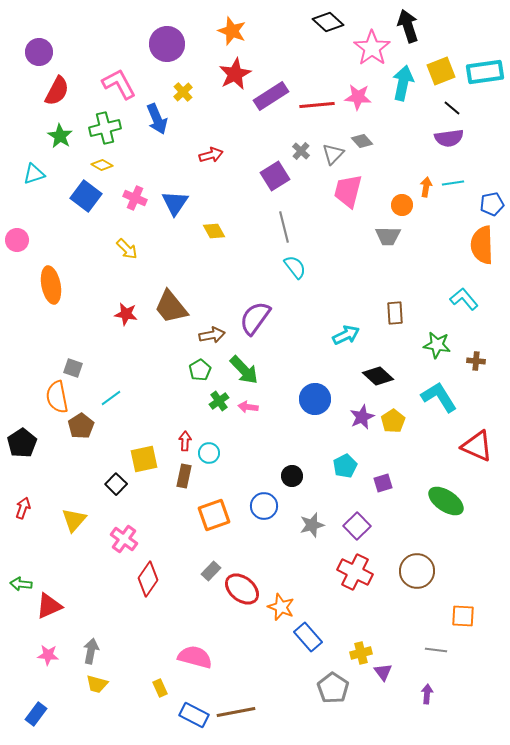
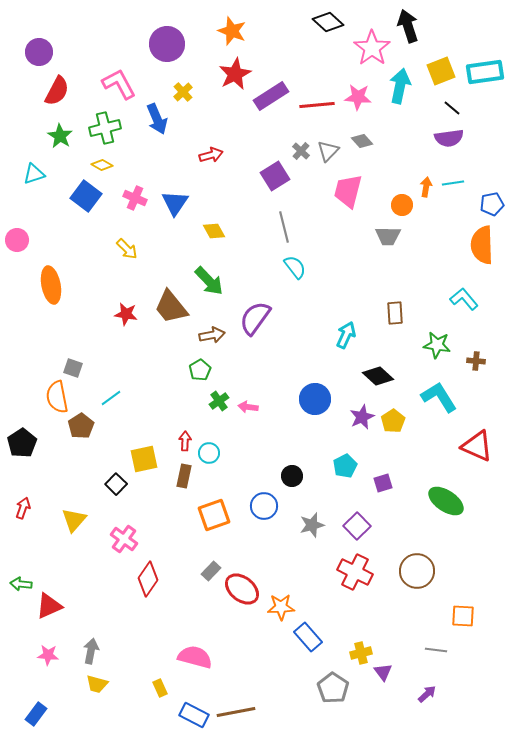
cyan arrow at (403, 83): moved 3 px left, 3 px down
gray triangle at (333, 154): moved 5 px left, 3 px up
cyan arrow at (346, 335): rotated 40 degrees counterclockwise
green arrow at (244, 370): moved 35 px left, 89 px up
orange star at (281, 607): rotated 24 degrees counterclockwise
purple arrow at (427, 694): rotated 42 degrees clockwise
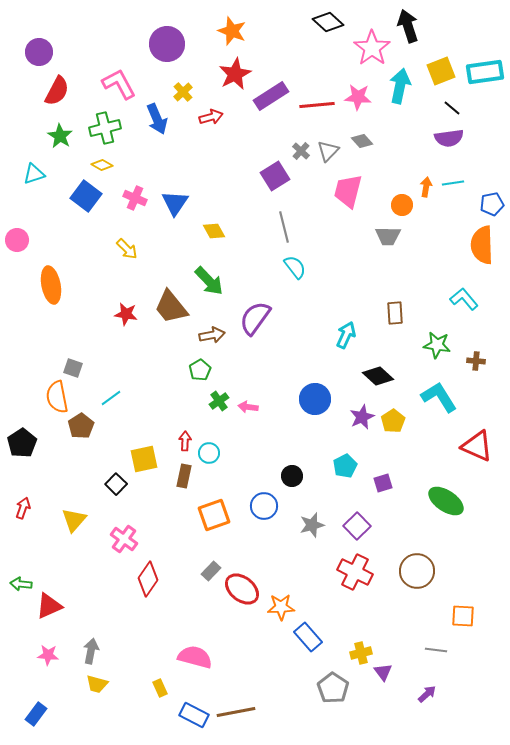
red arrow at (211, 155): moved 38 px up
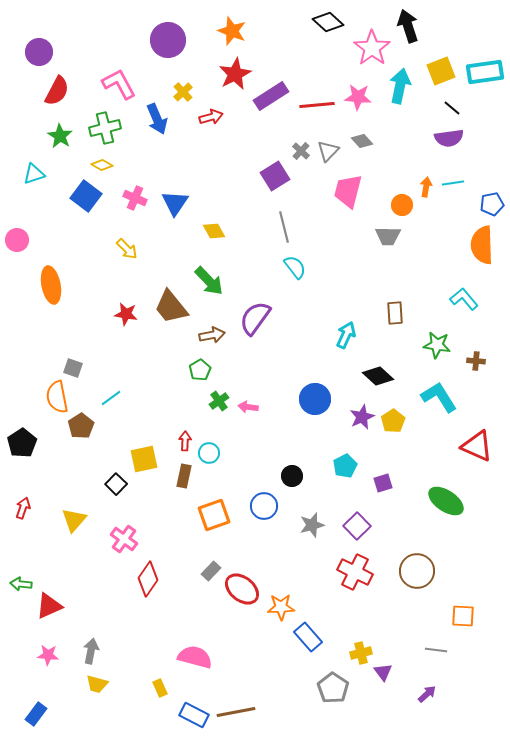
purple circle at (167, 44): moved 1 px right, 4 px up
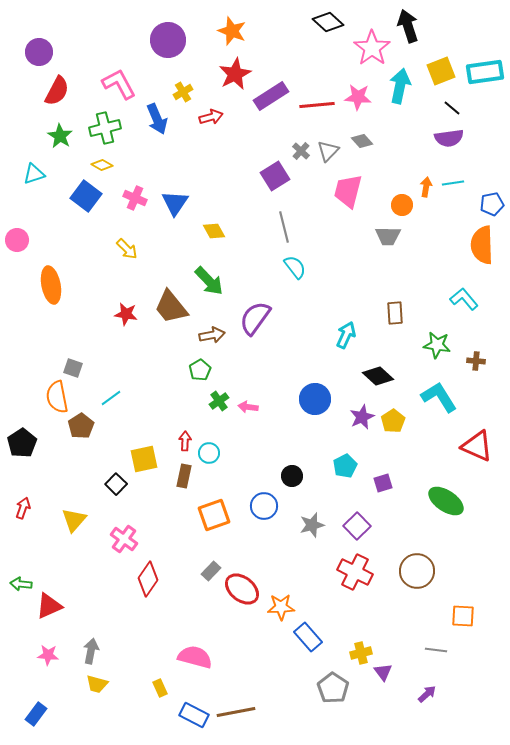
yellow cross at (183, 92): rotated 12 degrees clockwise
